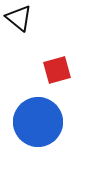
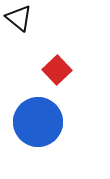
red square: rotated 28 degrees counterclockwise
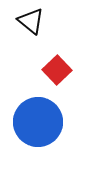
black triangle: moved 12 px right, 3 px down
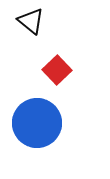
blue circle: moved 1 px left, 1 px down
